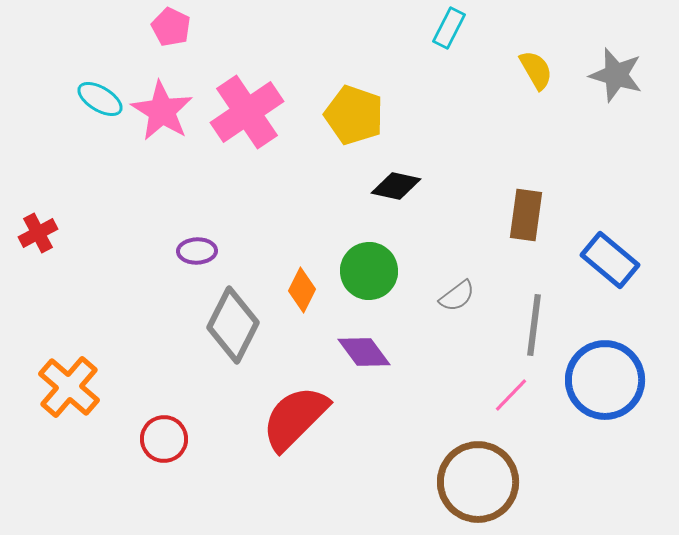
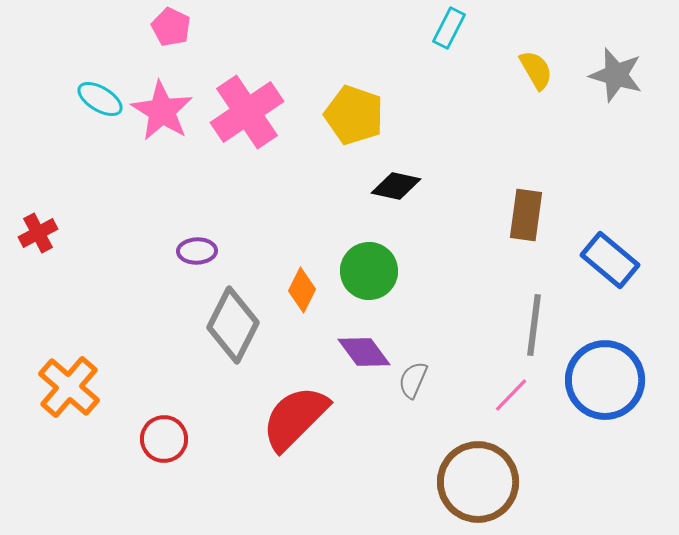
gray semicircle: moved 44 px left, 84 px down; rotated 150 degrees clockwise
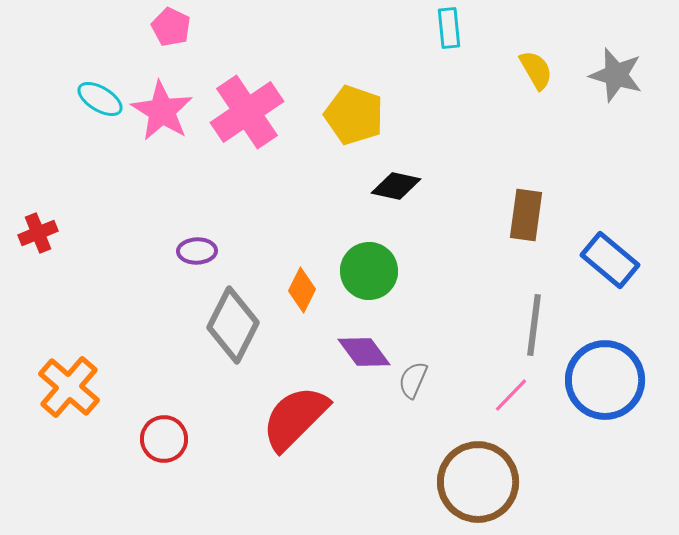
cyan rectangle: rotated 33 degrees counterclockwise
red cross: rotated 6 degrees clockwise
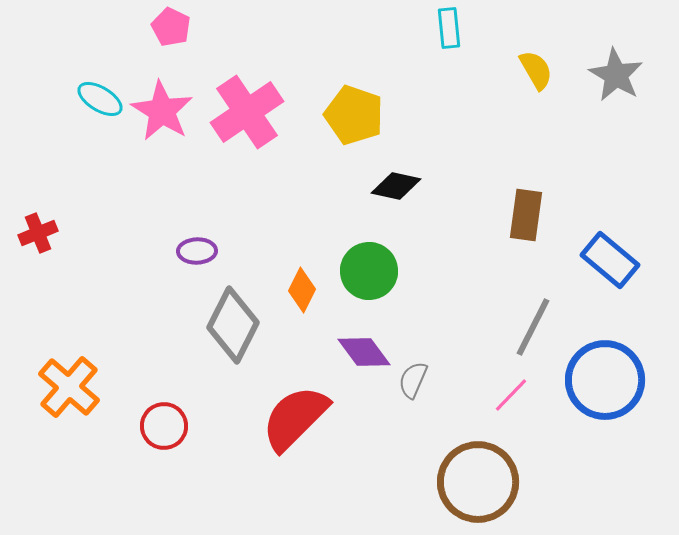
gray star: rotated 14 degrees clockwise
gray line: moved 1 px left, 2 px down; rotated 20 degrees clockwise
red circle: moved 13 px up
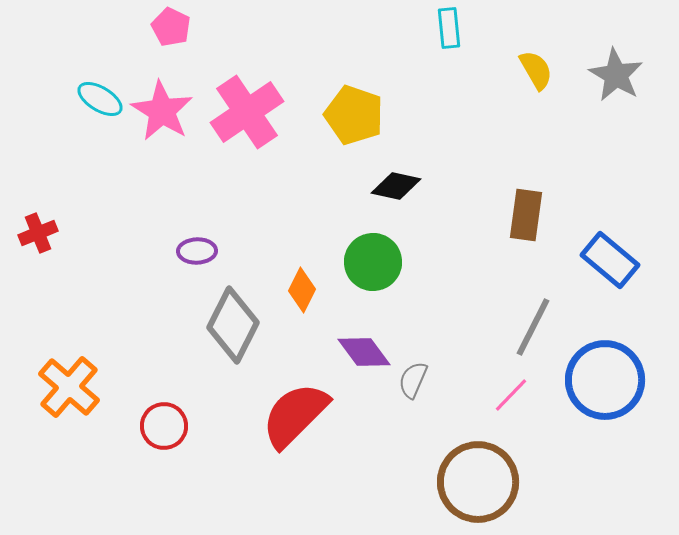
green circle: moved 4 px right, 9 px up
red semicircle: moved 3 px up
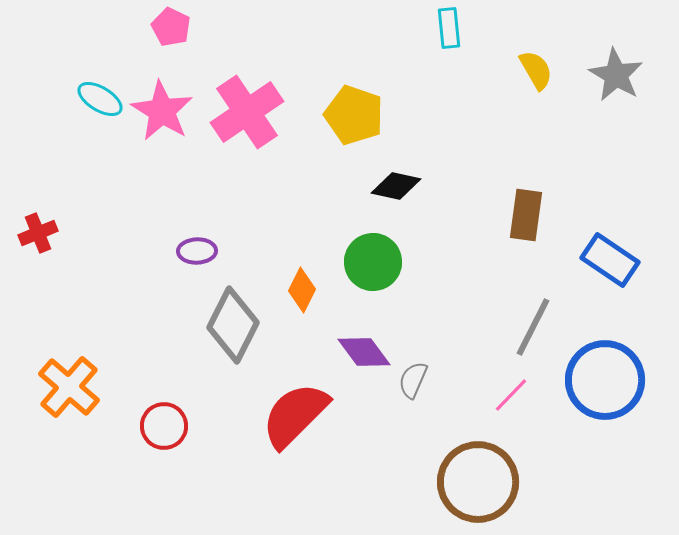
blue rectangle: rotated 6 degrees counterclockwise
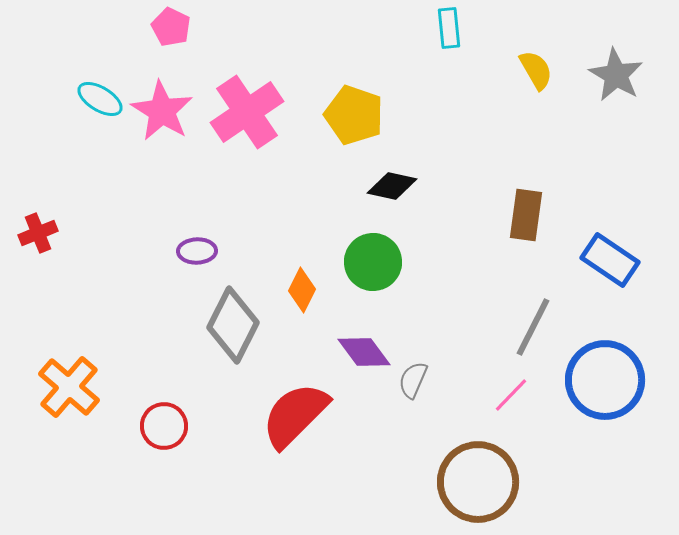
black diamond: moved 4 px left
